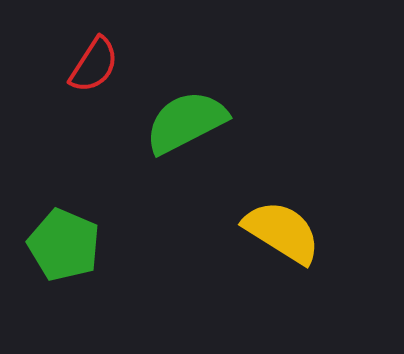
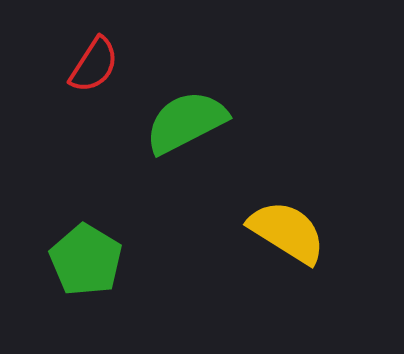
yellow semicircle: moved 5 px right
green pentagon: moved 22 px right, 15 px down; rotated 8 degrees clockwise
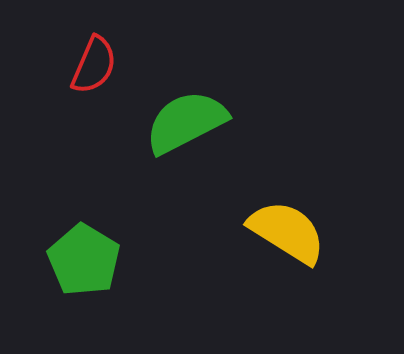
red semicircle: rotated 10 degrees counterclockwise
green pentagon: moved 2 px left
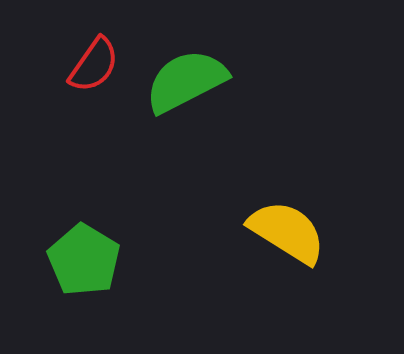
red semicircle: rotated 12 degrees clockwise
green semicircle: moved 41 px up
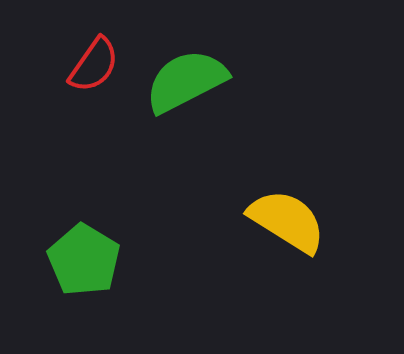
yellow semicircle: moved 11 px up
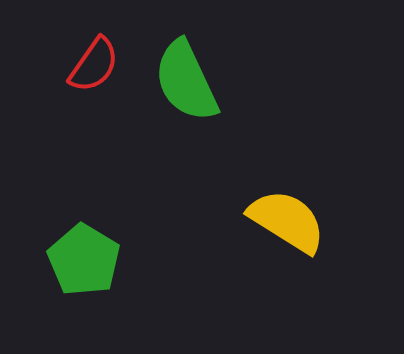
green semicircle: rotated 88 degrees counterclockwise
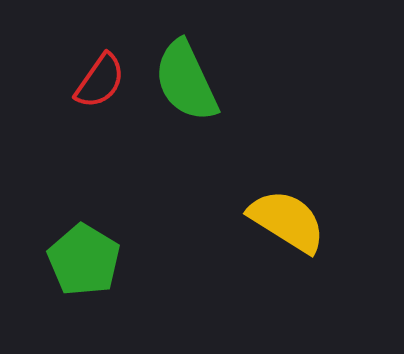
red semicircle: moved 6 px right, 16 px down
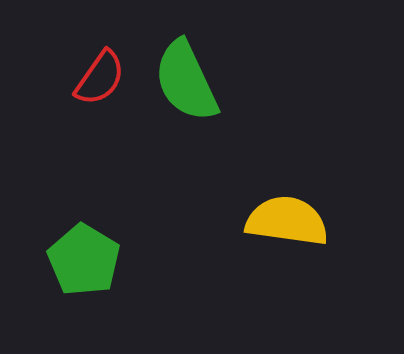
red semicircle: moved 3 px up
yellow semicircle: rotated 24 degrees counterclockwise
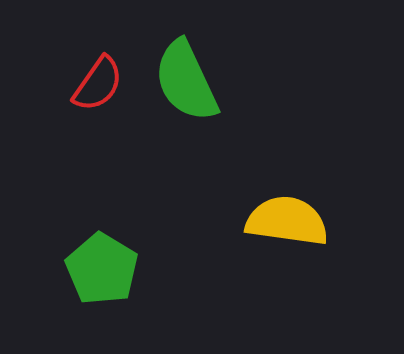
red semicircle: moved 2 px left, 6 px down
green pentagon: moved 18 px right, 9 px down
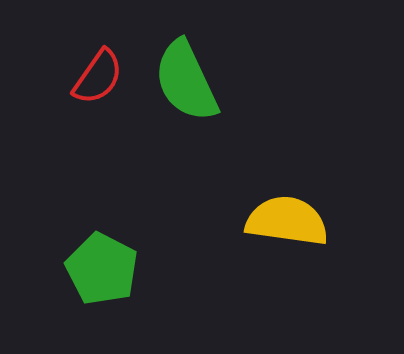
red semicircle: moved 7 px up
green pentagon: rotated 4 degrees counterclockwise
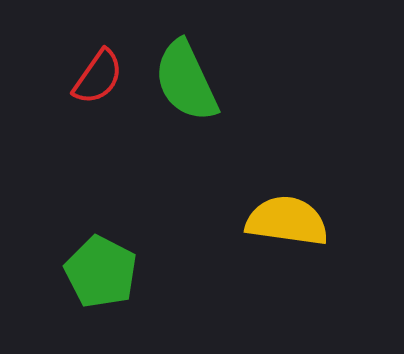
green pentagon: moved 1 px left, 3 px down
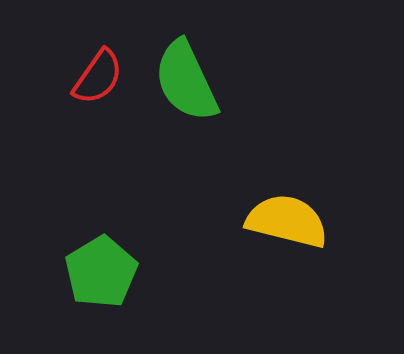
yellow semicircle: rotated 6 degrees clockwise
green pentagon: rotated 14 degrees clockwise
